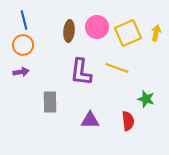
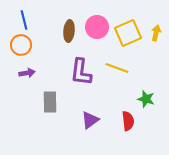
orange circle: moved 2 px left
purple arrow: moved 6 px right, 1 px down
purple triangle: rotated 36 degrees counterclockwise
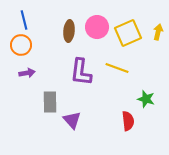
yellow arrow: moved 2 px right, 1 px up
purple triangle: moved 18 px left; rotated 36 degrees counterclockwise
